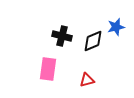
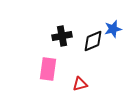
blue star: moved 3 px left, 2 px down
black cross: rotated 24 degrees counterclockwise
red triangle: moved 7 px left, 4 px down
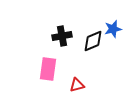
red triangle: moved 3 px left, 1 px down
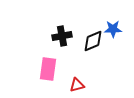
blue star: rotated 12 degrees clockwise
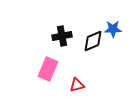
pink rectangle: rotated 15 degrees clockwise
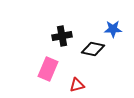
black diamond: moved 8 px down; rotated 35 degrees clockwise
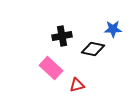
pink rectangle: moved 3 px right, 1 px up; rotated 70 degrees counterclockwise
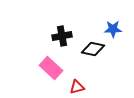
red triangle: moved 2 px down
